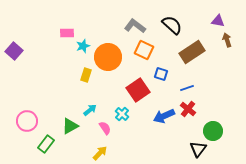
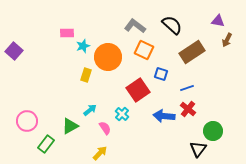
brown arrow: rotated 136 degrees counterclockwise
blue arrow: rotated 30 degrees clockwise
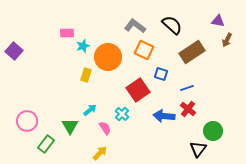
green triangle: rotated 30 degrees counterclockwise
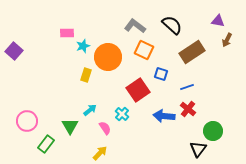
blue line: moved 1 px up
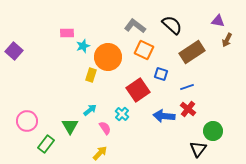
yellow rectangle: moved 5 px right
